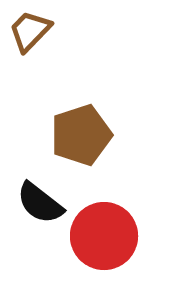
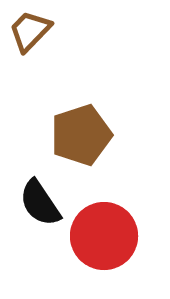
black semicircle: rotated 18 degrees clockwise
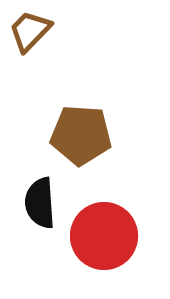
brown pentagon: rotated 22 degrees clockwise
black semicircle: rotated 30 degrees clockwise
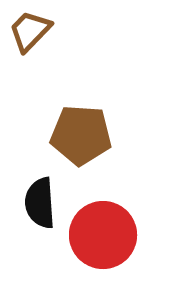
red circle: moved 1 px left, 1 px up
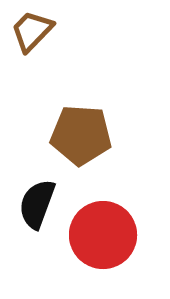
brown trapezoid: moved 2 px right
black semicircle: moved 3 px left, 1 px down; rotated 24 degrees clockwise
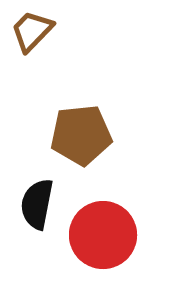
brown pentagon: rotated 10 degrees counterclockwise
black semicircle: rotated 9 degrees counterclockwise
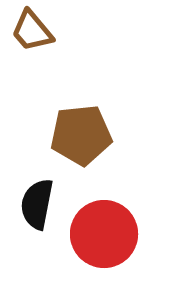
brown trapezoid: rotated 84 degrees counterclockwise
red circle: moved 1 px right, 1 px up
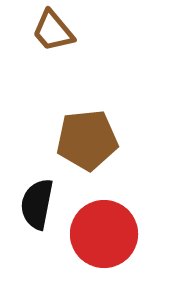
brown trapezoid: moved 21 px right
brown pentagon: moved 6 px right, 5 px down
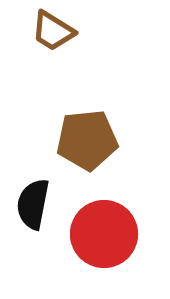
brown trapezoid: rotated 18 degrees counterclockwise
black semicircle: moved 4 px left
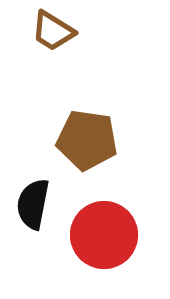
brown pentagon: rotated 14 degrees clockwise
red circle: moved 1 px down
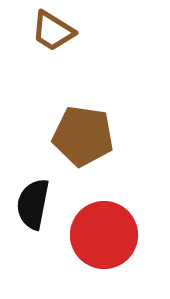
brown pentagon: moved 4 px left, 4 px up
